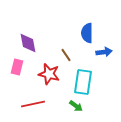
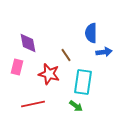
blue semicircle: moved 4 px right
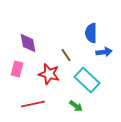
pink rectangle: moved 2 px down
cyan rectangle: moved 4 px right, 2 px up; rotated 55 degrees counterclockwise
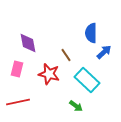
blue arrow: rotated 35 degrees counterclockwise
red line: moved 15 px left, 2 px up
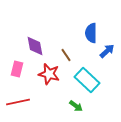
purple diamond: moved 7 px right, 3 px down
blue arrow: moved 3 px right, 1 px up
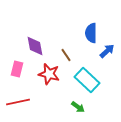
green arrow: moved 2 px right, 1 px down
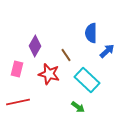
purple diamond: rotated 40 degrees clockwise
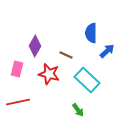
brown line: rotated 32 degrees counterclockwise
green arrow: moved 3 px down; rotated 16 degrees clockwise
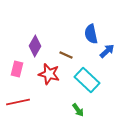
blue semicircle: moved 1 px down; rotated 12 degrees counterclockwise
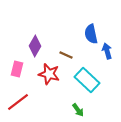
blue arrow: rotated 63 degrees counterclockwise
red line: rotated 25 degrees counterclockwise
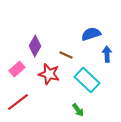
blue semicircle: rotated 84 degrees clockwise
blue arrow: moved 3 px down; rotated 14 degrees clockwise
pink rectangle: rotated 35 degrees clockwise
